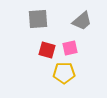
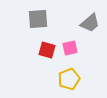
gray trapezoid: moved 8 px right, 2 px down
yellow pentagon: moved 5 px right, 6 px down; rotated 20 degrees counterclockwise
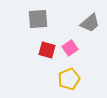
pink square: rotated 21 degrees counterclockwise
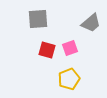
gray trapezoid: moved 1 px right
pink square: rotated 14 degrees clockwise
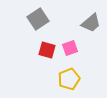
gray square: rotated 30 degrees counterclockwise
